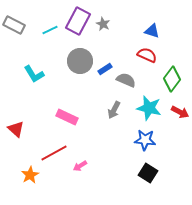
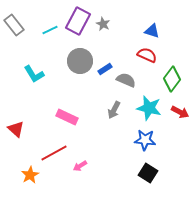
gray rectangle: rotated 25 degrees clockwise
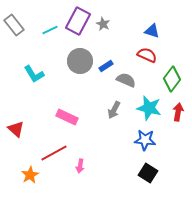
blue rectangle: moved 1 px right, 3 px up
red arrow: moved 2 px left; rotated 108 degrees counterclockwise
pink arrow: rotated 48 degrees counterclockwise
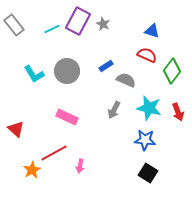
cyan line: moved 2 px right, 1 px up
gray circle: moved 13 px left, 10 px down
green diamond: moved 8 px up
red arrow: rotated 150 degrees clockwise
orange star: moved 2 px right, 5 px up
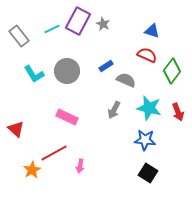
gray rectangle: moved 5 px right, 11 px down
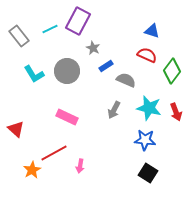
gray star: moved 10 px left, 24 px down
cyan line: moved 2 px left
red arrow: moved 2 px left
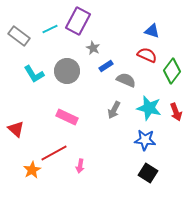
gray rectangle: rotated 15 degrees counterclockwise
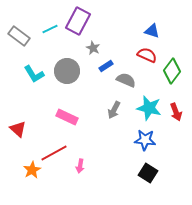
red triangle: moved 2 px right
